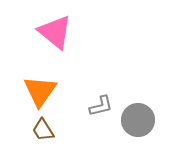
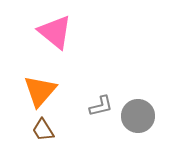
orange triangle: rotated 6 degrees clockwise
gray circle: moved 4 px up
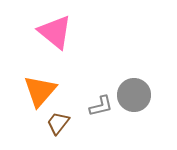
gray circle: moved 4 px left, 21 px up
brown trapezoid: moved 15 px right, 7 px up; rotated 70 degrees clockwise
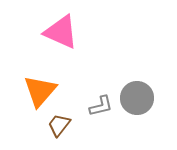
pink triangle: moved 6 px right; rotated 15 degrees counterclockwise
gray circle: moved 3 px right, 3 px down
brown trapezoid: moved 1 px right, 2 px down
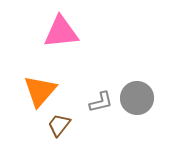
pink triangle: rotated 30 degrees counterclockwise
gray L-shape: moved 4 px up
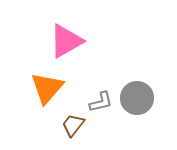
pink triangle: moved 5 px right, 9 px down; rotated 24 degrees counterclockwise
orange triangle: moved 7 px right, 3 px up
brown trapezoid: moved 14 px right
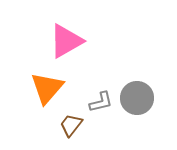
brown trapezoid: moved 2 px left
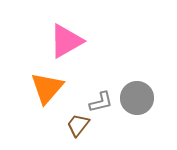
brown trapezoid: moved 7 px right
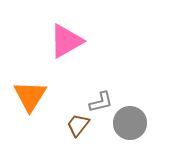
orange triangle: moved 17 px left, 8 px down; rotated 9 degrees counterclockwise
gray circle: moved 7 px left, 25 px down
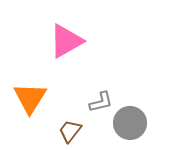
orange triangle: moved 2 px down
brown trapezoid: moved 8 px left, 6 px down
